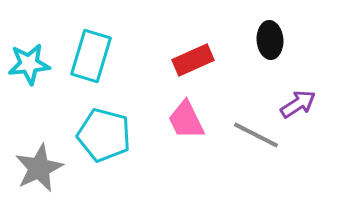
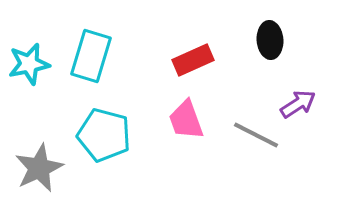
cyan star: rotated 6 degrees counterclockwise
pink trapezoid: rotated 6 degrees clockwise
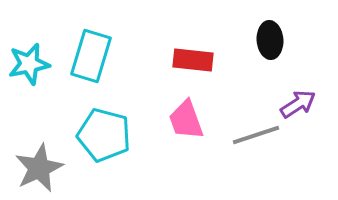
red rectangle: rotated 30 degrees clockwise
gray line: rotated 45 degrees counterclockwise
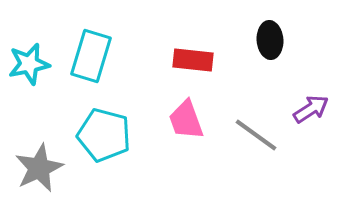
purple arrow: moved 13 px right, 5 px down
gray line: rotated 54 degrees clockwise
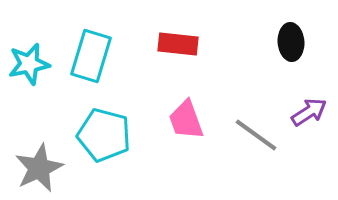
black ellipse: moved 21 px right, 2 px down
red rectangle: moved 15 px left, 16 px up
purple arrow: moved 2 px left, 3 px down
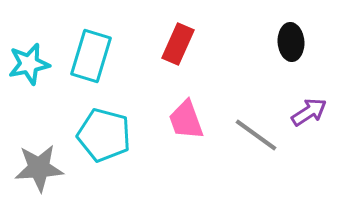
red rectangle: rotated 72 degrees counterclockwise
gray star: rotated 21 degrees clockwise
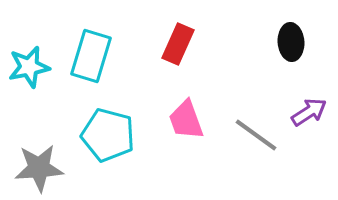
cyan star: moved 3 px down
cyan pentagon: moved 4 px right
